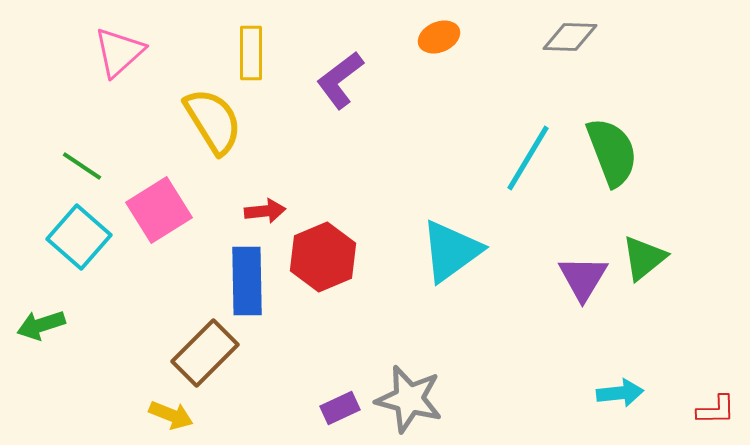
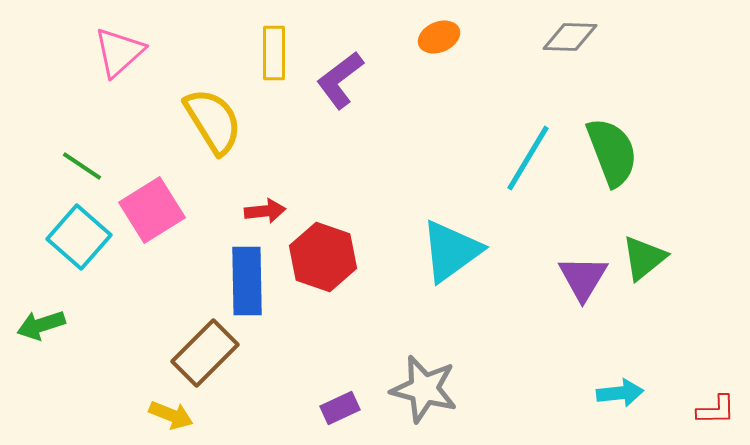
yellow rectangle: moved 23 px right
pink square: moved 7 px left
red hexagon: rotated 18 degrees counterclockwise
gray star: moved 15 px right, 10 px up
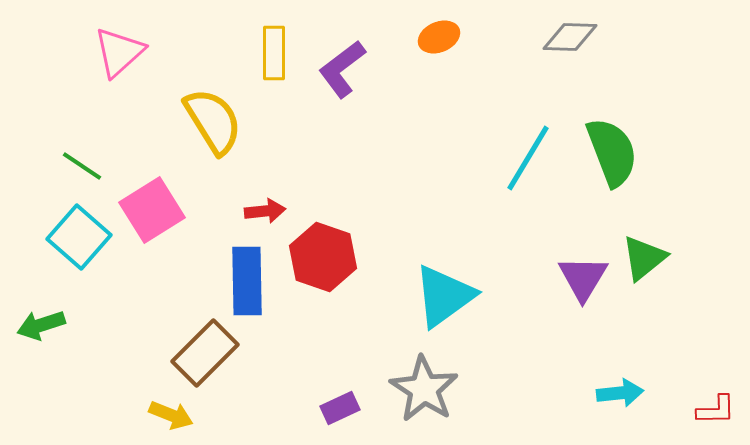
purple L-shape: moved 2 px right, 11 px up
cyan triangle: moved 7 px left, 45 px down
gray star: rotated 18 degrees clockwise
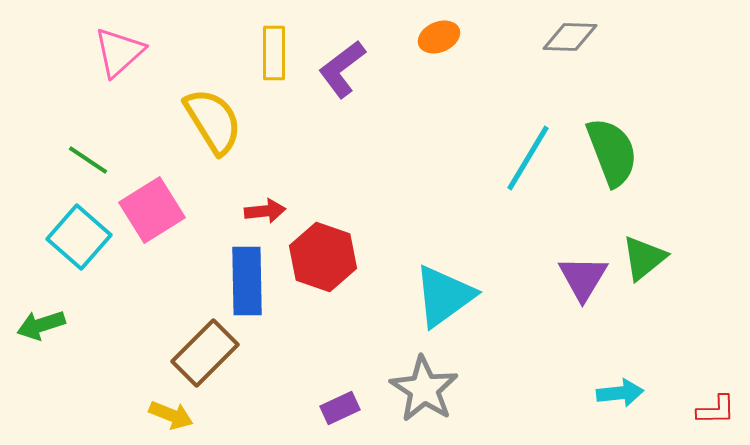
green line: moved 6 px right, 6 px up
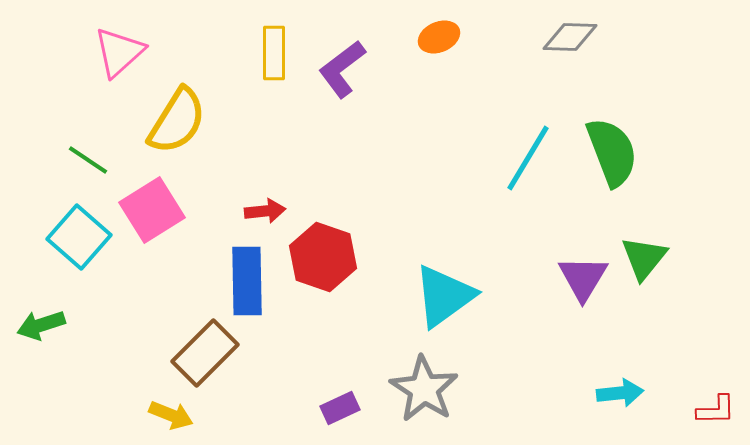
yellow semicircle: moved 36 px left; rotated 64 degrees clockwise
green triangle: rotated 12 degrees counterclockwise
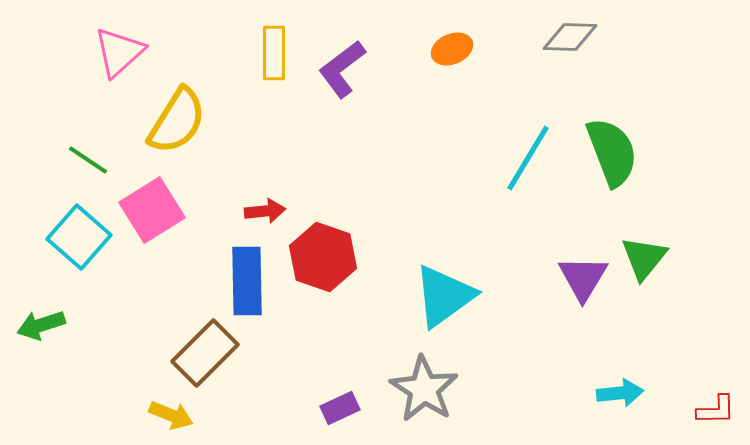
orange ellipse: moved 13 px right, 12 px down
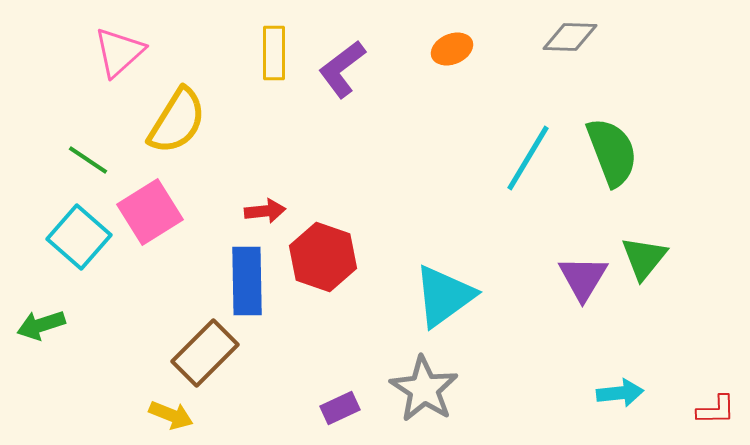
pink square: moved 2 px left, 2 px down
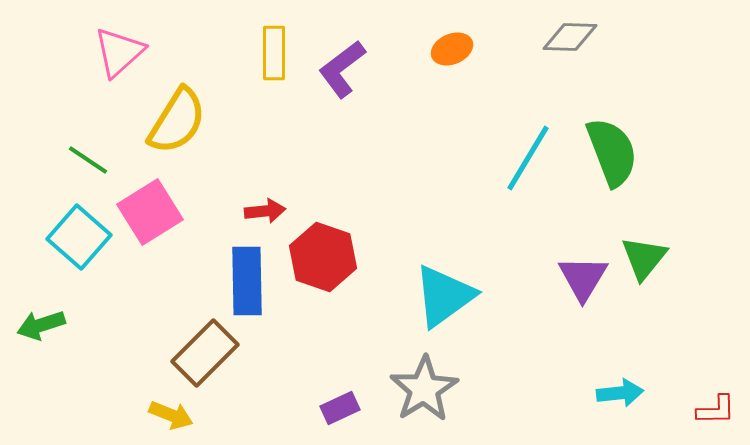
gray star: rotated 8 degrees clockwise
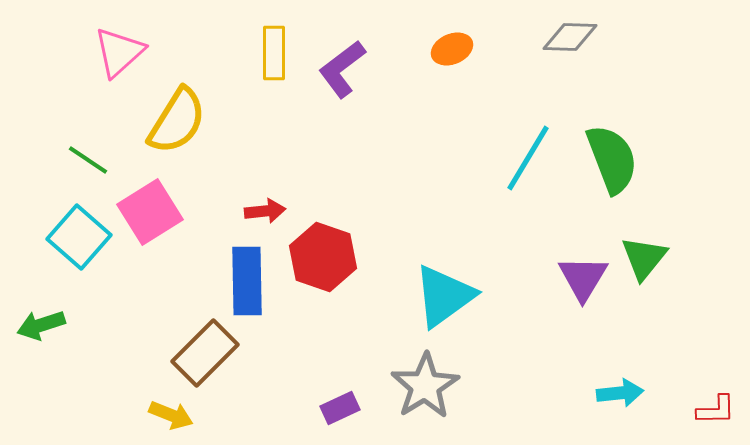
green semicircle: moved 7 px down
gray star: moved 1 px right, 3 px up
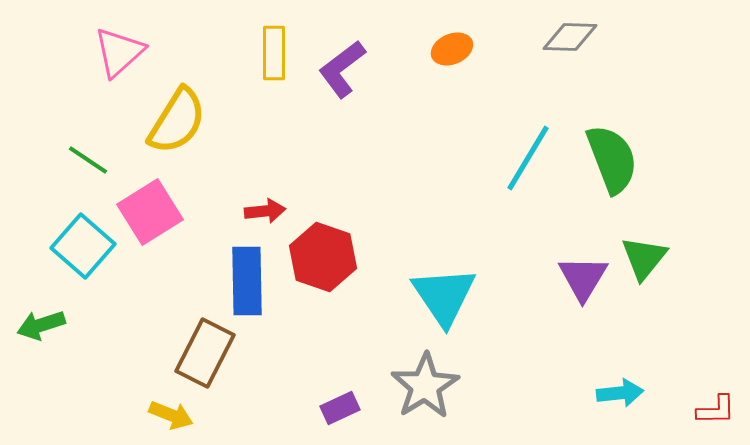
cyan square: moved 4 px right, 9 px down
cyan triangle: rotated 28 degrees counterclockwise
brown rectangle: rotated 18 degrees counterclockwise
